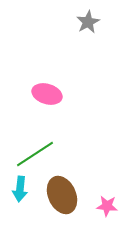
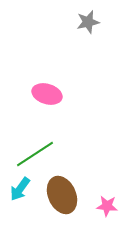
gray star: rotated 15 degrees clockwise
cyan arrow: rotated 30 degrees clockwise
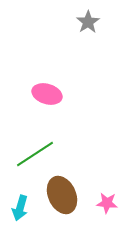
gray star: rotated 20 degrees counterclockwise
cyan arrow: moved 19 px down; rotated 20 degrees counterclockwise
pink star: moved 3 px up
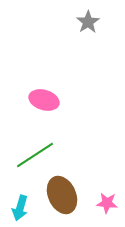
pink ellipse: moved 3 px left, 6 px down
green line: moved 1 px down
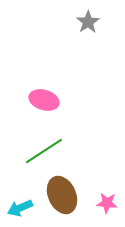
green line: moved 9 px right, 4 px up
cyan arrow: rotated 50 degrees clockwise
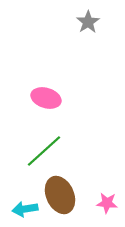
pink ellipse: moved 2 px right, 2 px up
green line: rotated 9 degrees counterclockwise
brown ellipse: moved 2 px left
cyan arrow: moved 5 px right, 1 px down; rotated 15 degrees clockwise
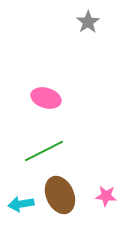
green line: rotated 15 degrees clockwise
pink star: moved 1 px left, 7 px up
cyan arrow: moved 4 px left, 5 px up
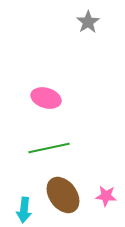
green line: moved 5 px right, 3 px up; rotated 15 degrees clockwise
brown ellipse: moved 3 px right; rotated 12 degrees counterclockwise
cyan arrow: moved 3 px right, 6 px down; rotated 75 degrees counterclockwise
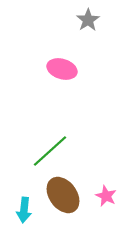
gray star: moved 2 px up
pink ellipse: moved 16 px right, 29 px up
green line: moved 1 px right, 3 px down; rotated 30 degrees counterclockwise
pink star: rotated 20 degrees clockwise
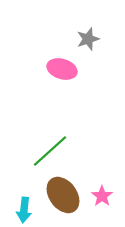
gray star: moved 19 px down; rotated 15 degrees clockwise
pink star: moved 4 px left; rotated 10 degrees clockwise
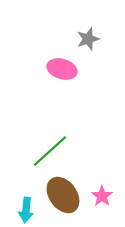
cyan arrow: moved 2 px right
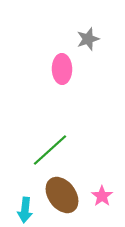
pink ellipse: rotated 72 degrees clockwise
green line: moved 1 px up
brown ellipse: moved 1 px left
cyan arrow: moved 1 px left
